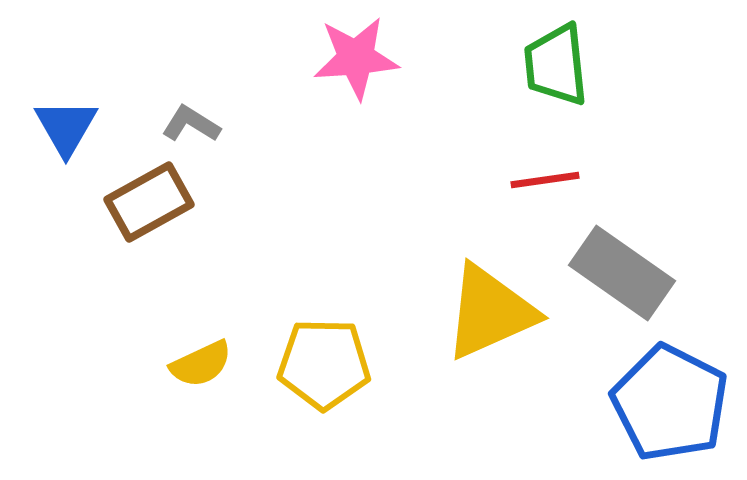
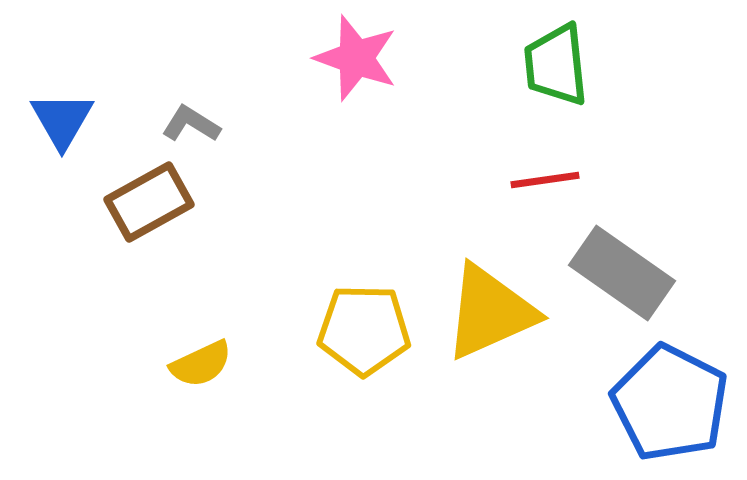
pink star: rotated 24 degrees clockwise
blue triangle: moved 4 px left, 7 px up
yellow pentagon: moved 40 px right, 34 px up
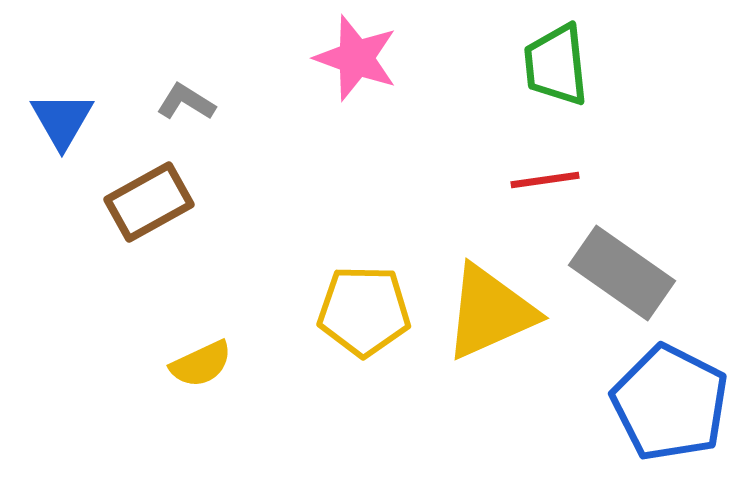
gray L-shape: moved 5 px left, 22 px up
yellow pentagon: moved 19 px up
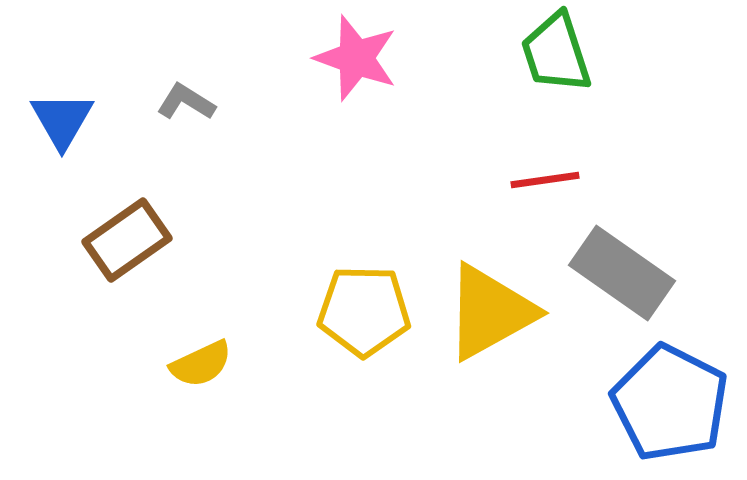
green trapezoid: moved 12 px up; rotated 12 degrees counterclockwise
brown rectangle: moved 22 px left, 38 px down; rotated 6 degrees counterclockwise
yellow triangle: rotated 5 degrees counterclockwise
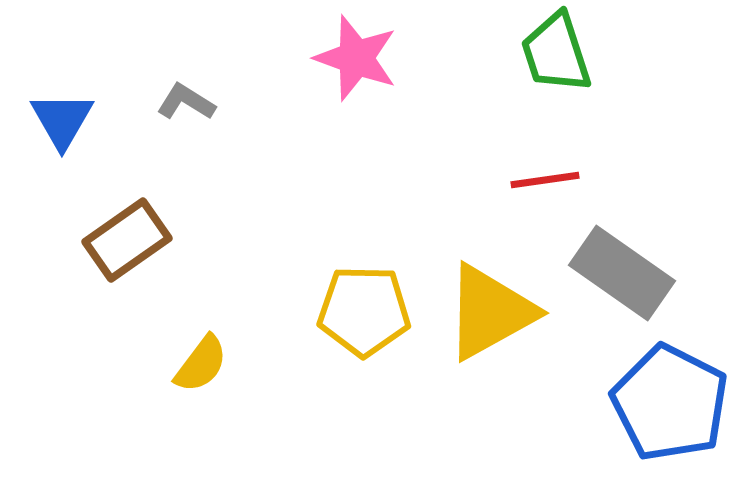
yellow semicircle: rotated 28 degrees counterclockwise
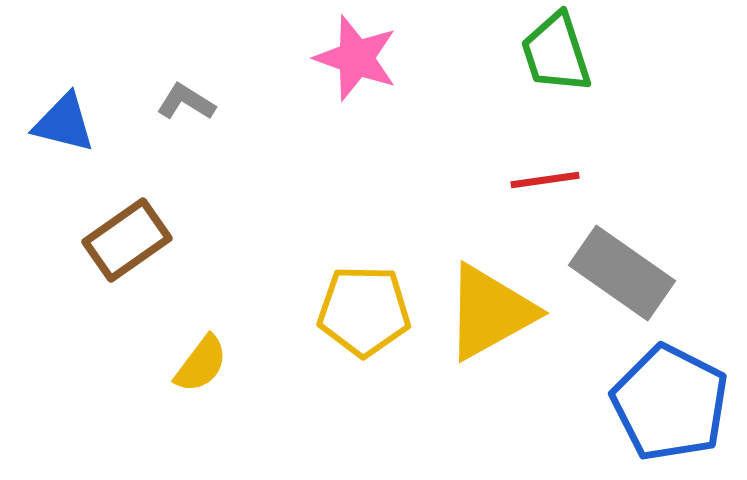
blue triangle: moved 2 px right, 3 px down; rotated 46 degrees counterclockwise
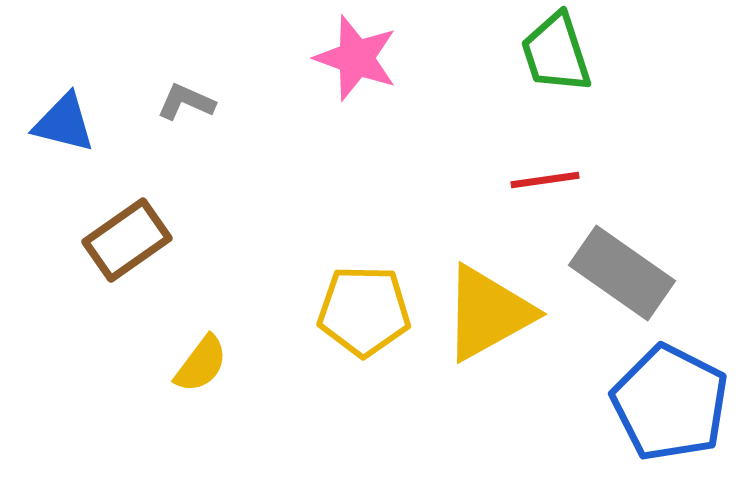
gray L-shape: rotated 8 degrees counterclockwise
yellow triangle: moved 2 px left, 1 px down
